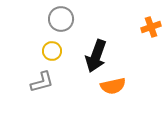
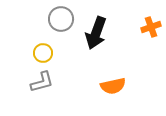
yellow circle: moved 9 px left, 2 px down
black arrow: moved 23 px up
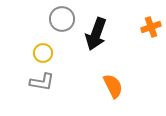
gray circle: moved 1 px right
black arrow: moved 1 px down
gray L-shape: rotated 25 degrees clockwise
orange semicircle: rotated 105 degrees counterclockwise
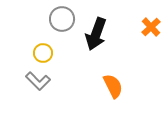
orange cross: rotated 24 degrees counterclockwise
gray L-shape: moved 4 px left, 1 px up; rotated 35 degrees clockwise
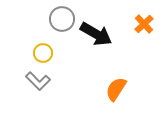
orange cross: moved 7 px left, 3 px up
black arrow: rotated 80 degrees counterclockwise
orange semicircle: moved 3 px right, 3 px down; rotated 120 degrees counterclockwise
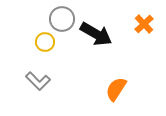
yellow circle: moved 2 px right, 11 px up
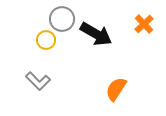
yellow circle: moved 1 px right, 2 px up
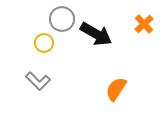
yellow circle: moved 2 px left, 3 px down
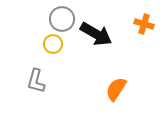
orange cross: rotated 30 degrees counterclockwise
yellow circle: moved 9 px right, 1 px down
gray L-shape: moved 2 px left; rotated 60 degrees clockwise
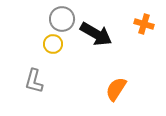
gray L-shape: moved 2 px left
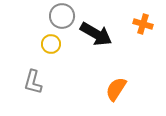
gray circle: moved 3 px up
orange cross: moved 1 px left
yellow circle: moved 2 px left
gray L-shape: moved 1 px left, 1 px down
